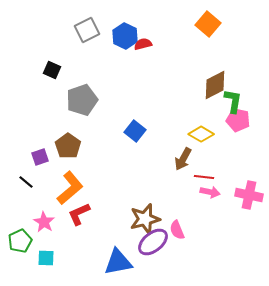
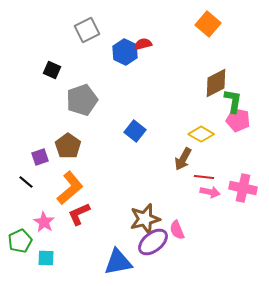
blue hexagon: moved 16 px down
brown diamond: moved 1 px right, 2 px up
pink cross: moved 6 px left, 7 px up
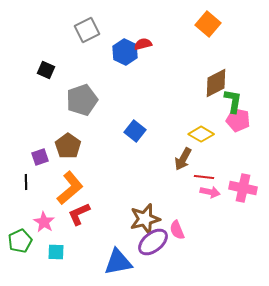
black square: moved 6 px left
black line: rotated 49 degrees clockwise
cyan square: moved 10 px right, 6 px up
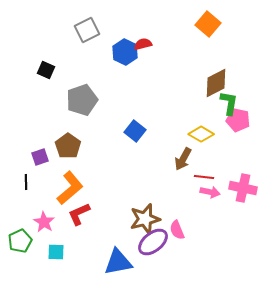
green L-shape: moved 4 px left, 2 px down
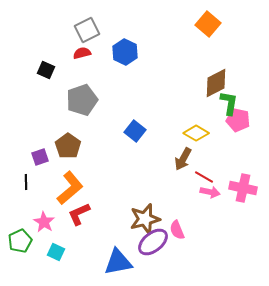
red semicircle: moved 61 px left, 9 px down
yellow diamond: moved 5 px left, 1 px up
red line: rotated 24 degrees clockwise
cyan square: rotated 24 degrees clockwise
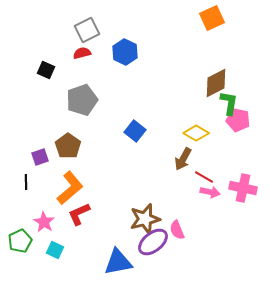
orange square: moved 4 px right, 6 px up; rotated 25 degrees clockwise
cyan square: moved 1 px left, 2 px up
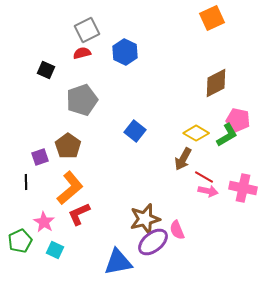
green L-shape: moved 2 px left, 32 px down; rotated 50 degrees clockwise
pink arrow: moved 2 px left, 1 px up
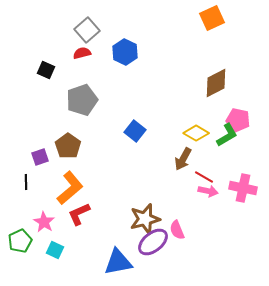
gray square: rotated 15 degrees counterclockwise
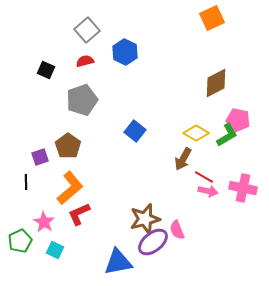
red semicircle: moved 3 px right, 8 px down
